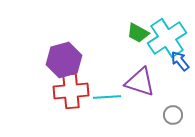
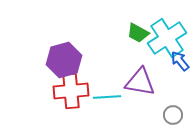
purple triangle: rotated 8 degrees counterclockwise
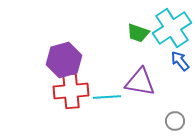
green trapezoid: rotated 10 degrees counterclockwise
cyan cross: moved 5 px right, 10 px up
gray circle: moved 2 px right, 6 px down
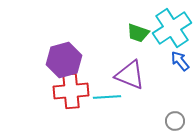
purple triangle: moved 10 px left, 7 px up; rotated 12 degrees clockwise
